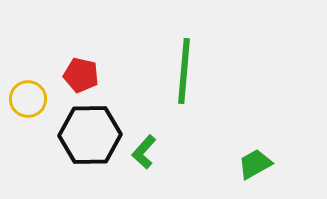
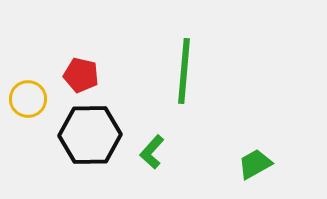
green L-shape: moved 8 px right
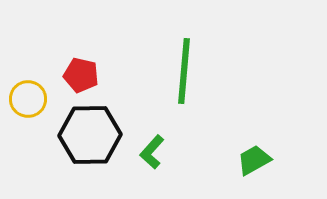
green trapezoid: moved 1 px left, 4 px up
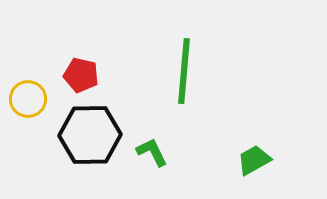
green L-shape: rotated 112 degrees clockwise
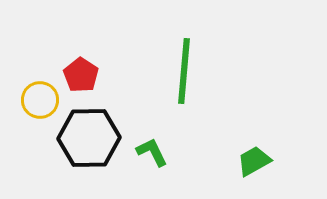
red pentagon: rotated 20 degrees clockwise
yellow circle: moved 12 px right, 1 px down
black hexagon: moved 1 px left, 3 px down
green trapezoid: moved 1 px down
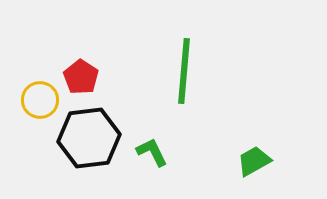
red pentagon: moved 2 px down
black hexagon: rotated 6 degrees counterclockwise
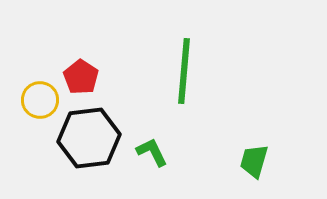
green trapezoid: rotated 45 degrees counterclockwise
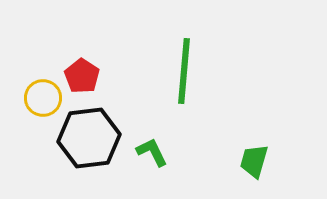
red pentagon: moved 1 px right, 1 px up
yellow circle: moved 3 px right, 2 px up
